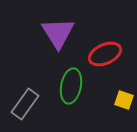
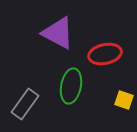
purple triangle: rotated 30 degrees counterclockwise
red ellipse: rotated 12 degrees clockwise
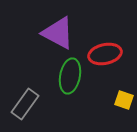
green ellipse: moved 1 px left, 10 px up
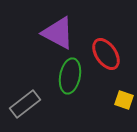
red ellipse: moved 1 px right; rotated 68 degrees clockwise
gray rectangle: rotated 16 degrees clockwise
